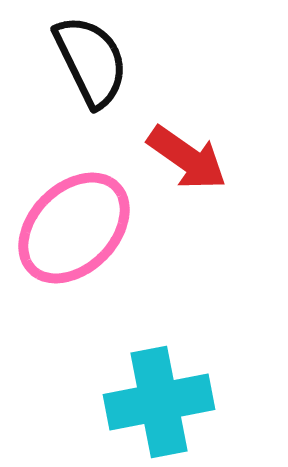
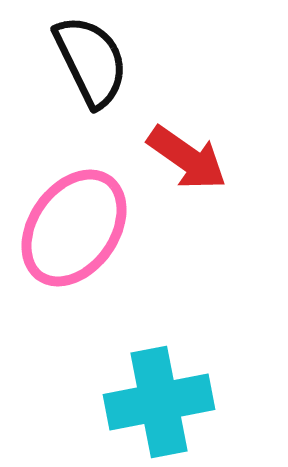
pink ellipse: rotated 10 degrees counterclockwise
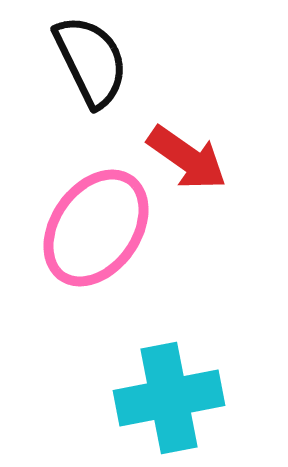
pink ellipse: moved 22 px right
cyan cross: moved 10 px right, 4 px up
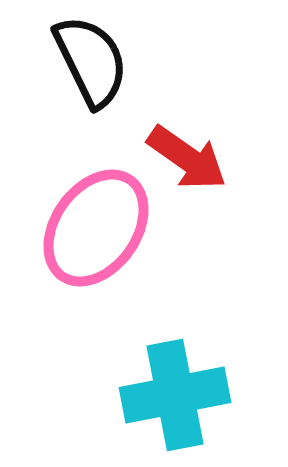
cyan cross: moved 6 px right, 3 px up
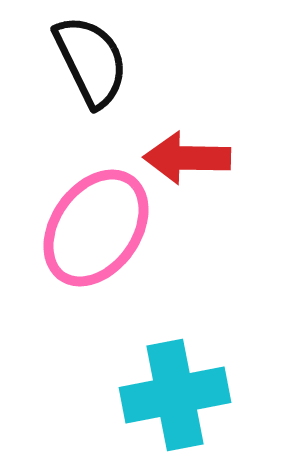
red arrow: rotated 146 degrees clockwise
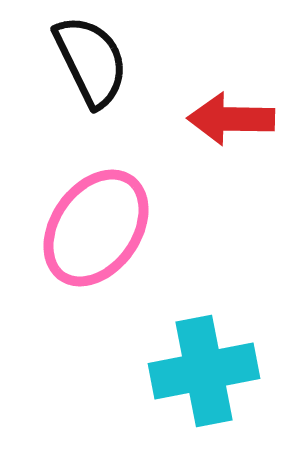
red arrow: moved 44 px right, 39 px up
cyan cross: moved 29 px right, 24 px up
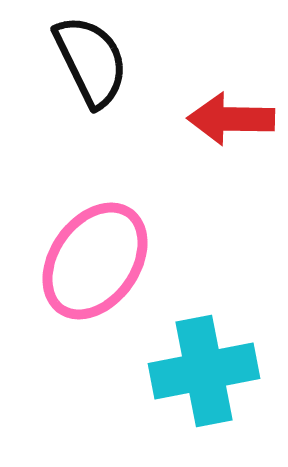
pink ellipse: moved 1 px left, 33 px down
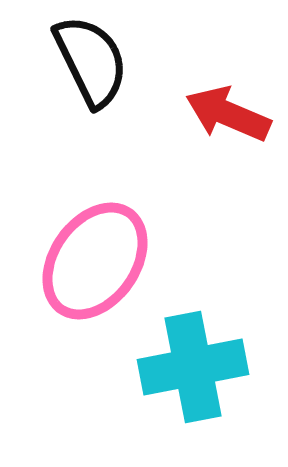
red arrow: moved 3 px left, 5 px up; rotated 22 degrees clockwise
cyan cross: moved 11 px left, 4 px up
